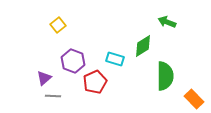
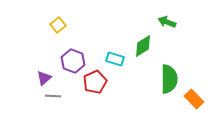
green semicircle: moved 4 px right, 3 px down
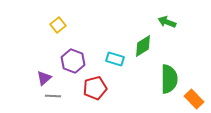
red pentagon: moved 6 px down; rotated 10 degrees clockwise
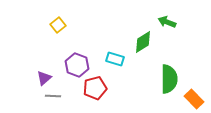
green diamond: moved 4 px up
purple hexagon: moved 4 px right, 4 px down
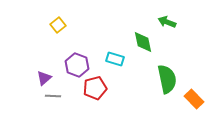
green diamond: rotated 70 degrees counterclockwise
green semicircle: moved 2 px left; rotated 12 degrees counterclockwise
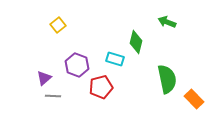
green diamond: moved 7 px left; rotated 25 degrees clockwise
red pentagon: moved 6 px right, 1 px up
